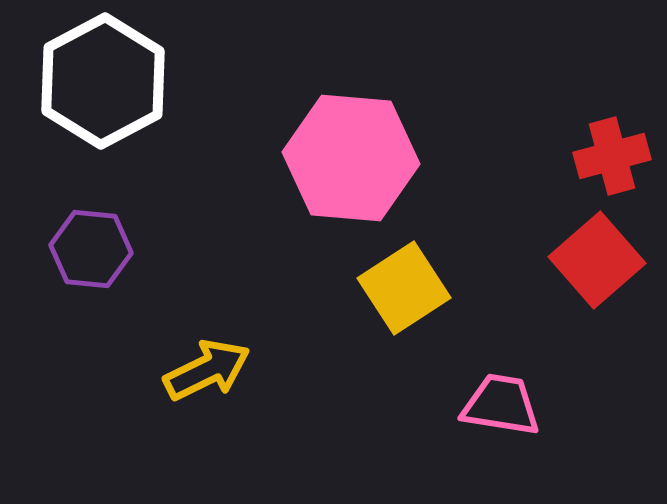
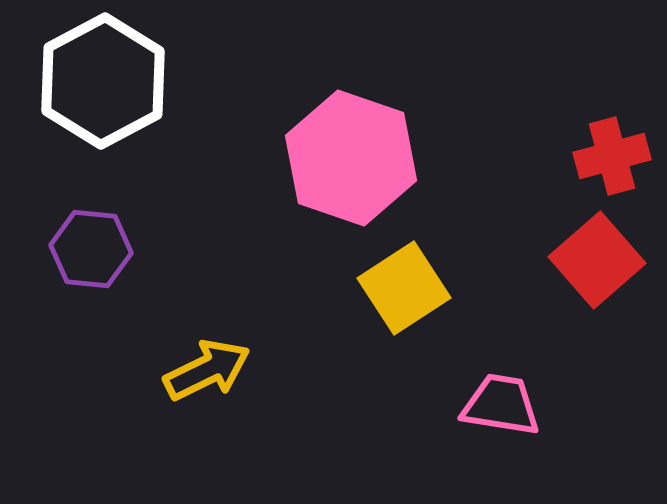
pink hexagon: rotated 14 degrees clockwise
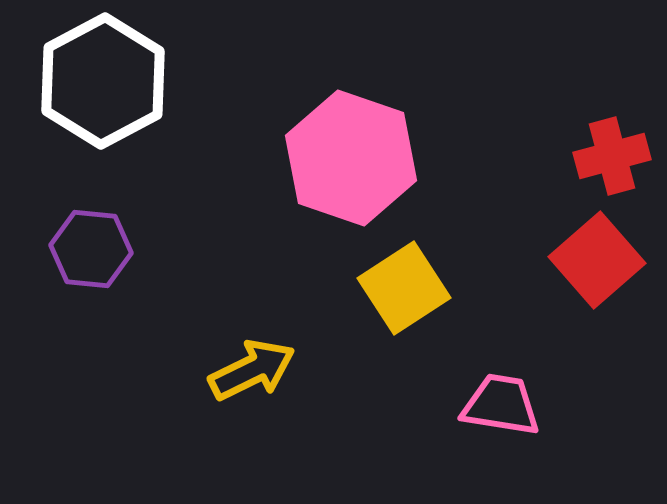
yellow arrow: moved 45 px right
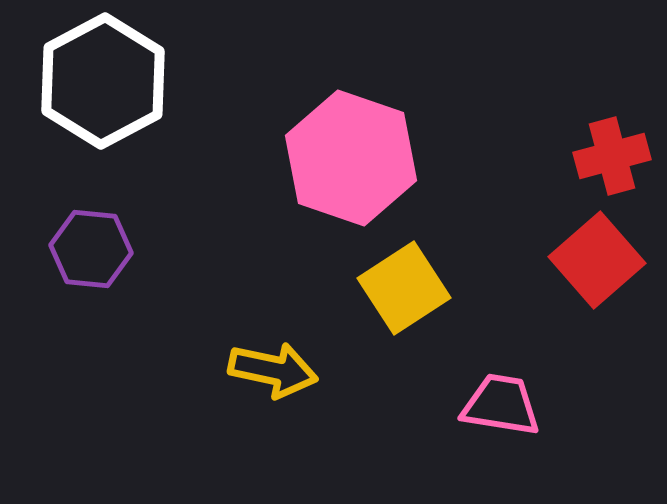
yellow arrow: moved 21 px right; rotated 38 degrees clockwise
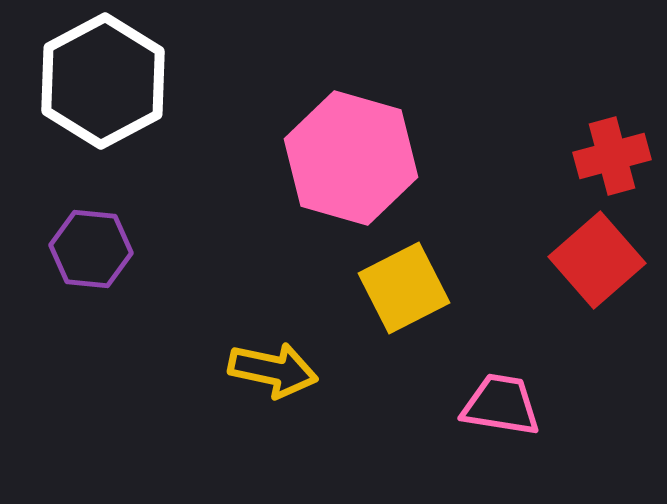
pink hexagon: rotated 3 degrees counterclockwise
yellow square: rotated 6 degrees clockwise
